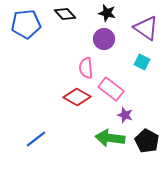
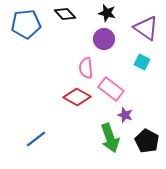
green arrow: rotated 116 degrees counterclockwise
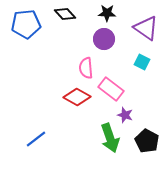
black star: rotated 12 degrees counterclockwise
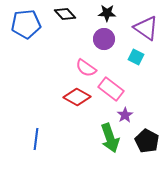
cyan square: moved 6 px left, 5 px up
pink semicircle: rotated 50 degrees counterclockwise
purple star: rotated 21 degrees clockwise
blue line: rotated 45 degrees counterclockwise
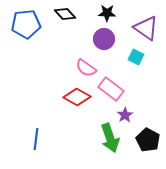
black pentagon: moved 1 px right, 1 px up
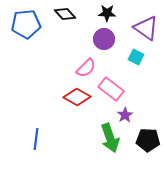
pink semicircle: rotated 80 degrees counterclockwise
black pentagon: rotated 25 degrees counterclockwise
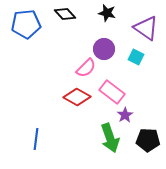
black star: rotated 12 degrees clockwise
purple circle: moved 10 px down
pink rectangle: moved 1 px right, 3 px down
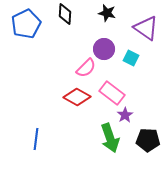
black diamond: rotated 45 degrees clockwise
blue pentagon: rotated 20 degrees counterclockwise
cyan square: moved 5 px left, 1 px down
pink rectangle: moved 1 px down
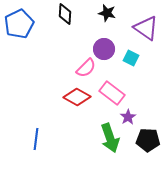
blue pentagon: moved 7 px left
purple star: moved 3 px right, 2 px down
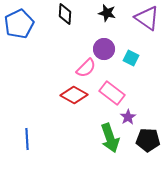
purple triangle: moved 1 px right, 10 px up
red diamond: moved 3 px left, 2 px up
blue line: moved 9 px left; rotated 10 degrees counterclockwise
